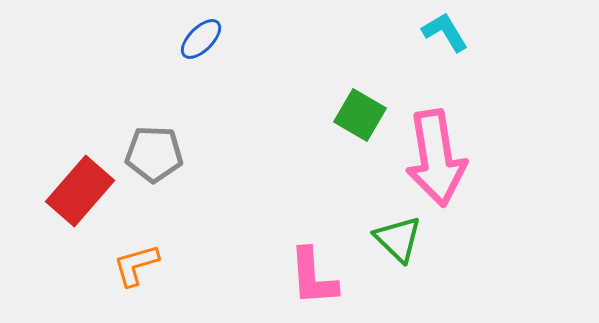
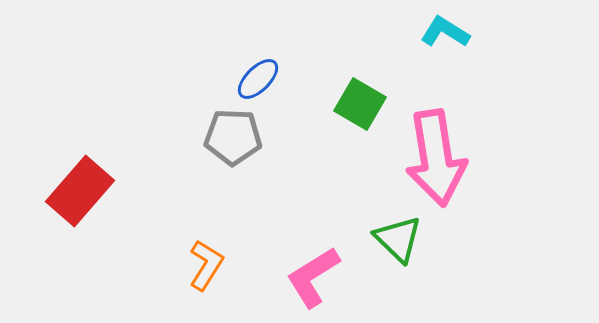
cyan L-shape: rotated 27 degrees counterclockwise
blue ellipse: moved 57 px right, 40 px down
green square: moved 11 px up
gray pentagon: moved 79 px right, 17 px up
orange L-shape: moved 70 px right; rotated 138 degrees clockwise
pink L-shape: rotated 62 degrees clockwise
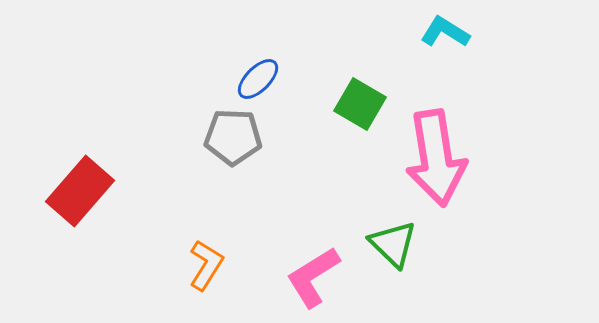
green triangle: moved 5 px left, 5 px down
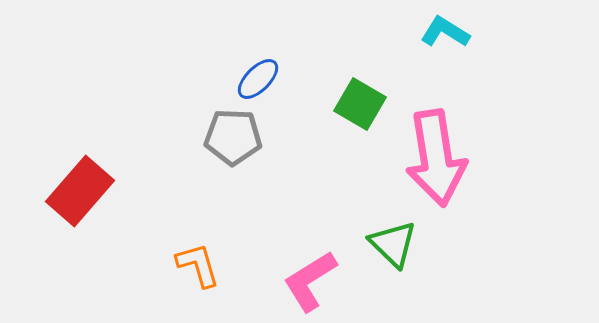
orange L-shape: moved 8 px left; rotated 48 degrees counterclockwise
pink L-shape: moved 3 px left, 4 px down
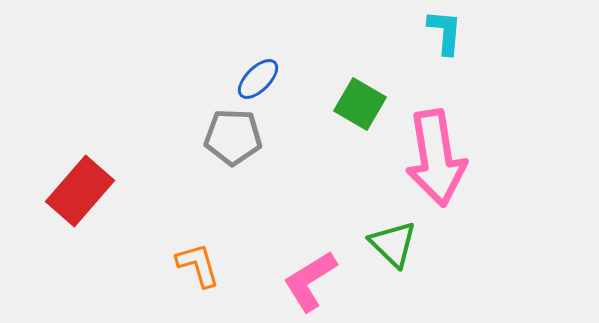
cyan L-shape: rotated 63 degrees clockwise
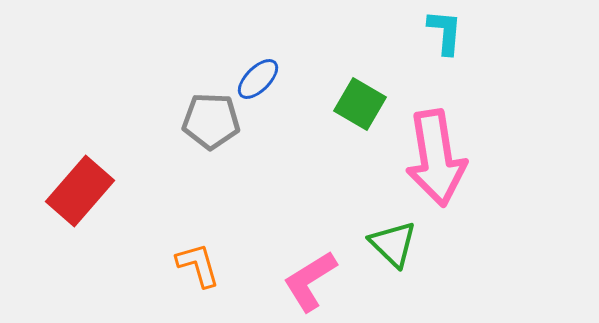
gray pentagon: moved 22 px left, 16 px up
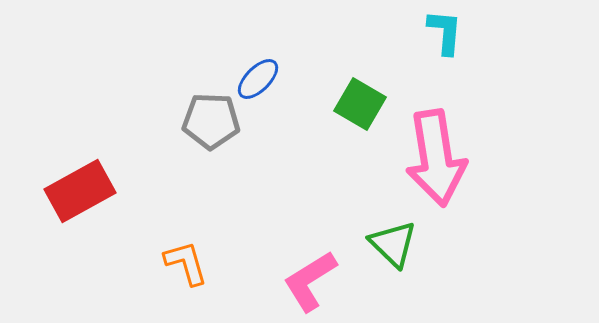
red rectangle: rotated 20 degrees clockwise
orange L-shape: moved 12 px left, 2 px up
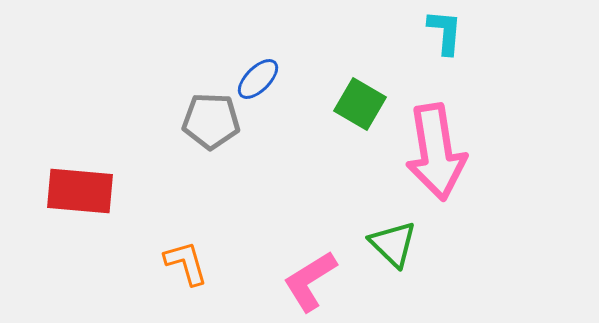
pink arrow: moved 6 px up
red rectangle: rotated 34 degrees clockwise
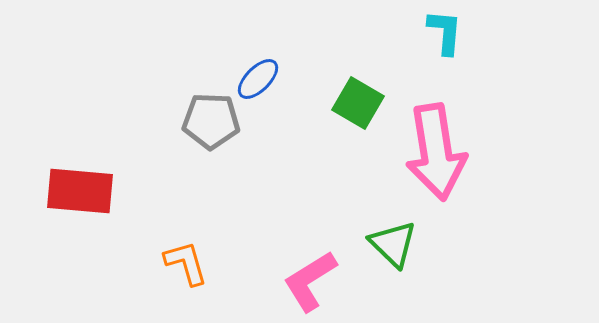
green square: moved 2 px left, 1 px up
